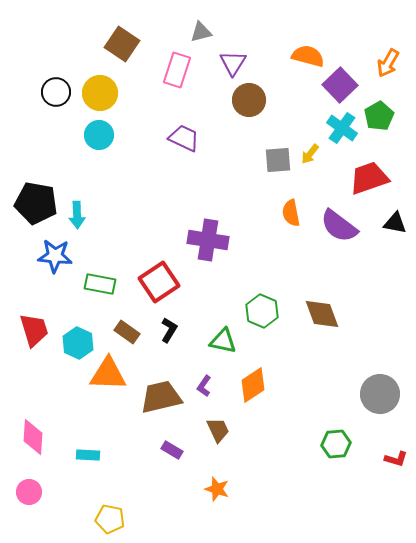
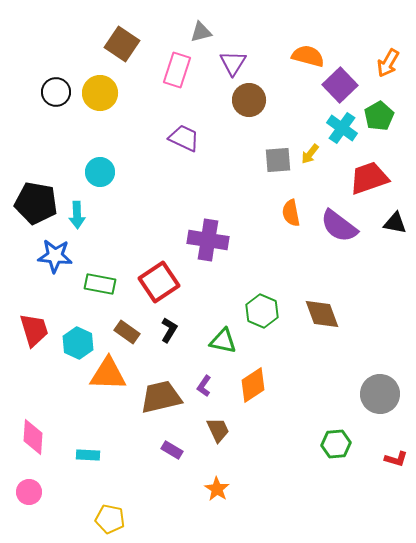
cyan circle at (99, 135): moved 1 px right, 37 px down
orange star at (217, 489): rotated 15 degrees clockwise
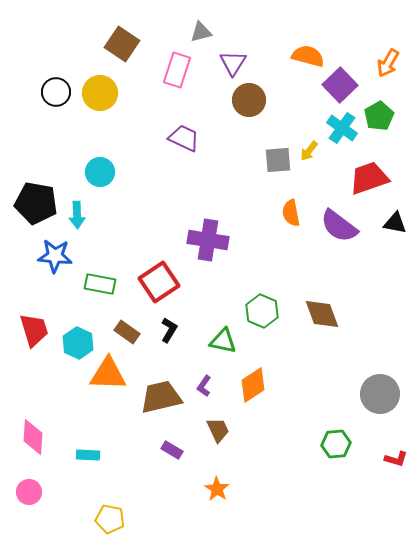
yellow arrow at (310, 154): moved 1 px left, 3 px up
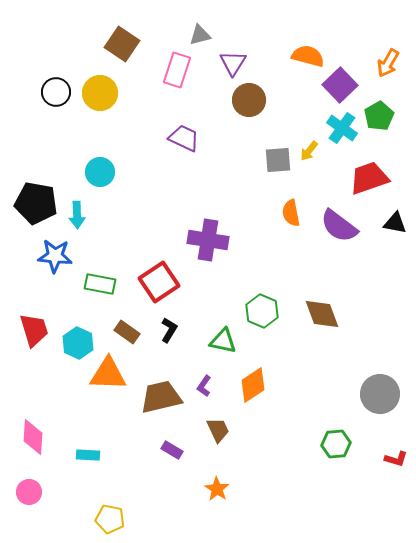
gray triangle at (201, 32): moved 1 px left, 3 px down
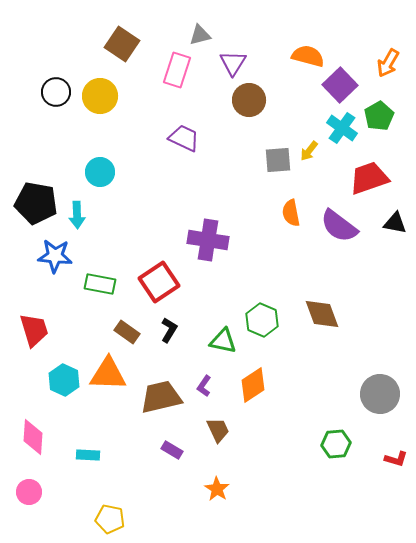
yellow circle at (100, 93): moved 3 px down
green hexagon at (262, 311): moved 9 px down
cyan hexagon at (78, 343): moved 14 px left, 37 px down
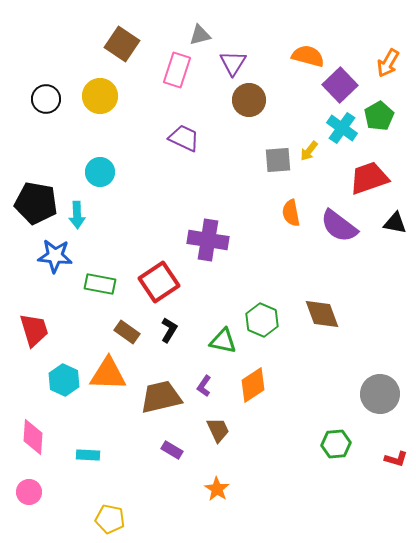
black circle at (56, 92): moved 10 px left, 7 px down
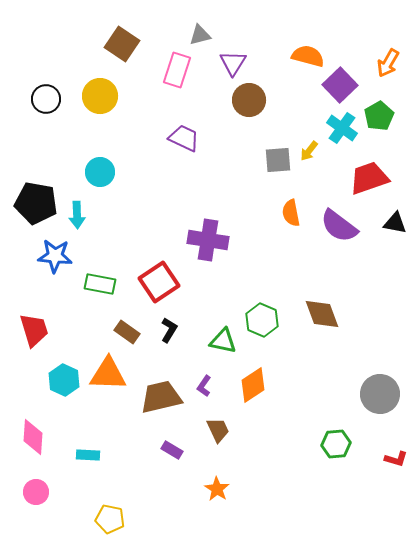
pink circle at (29, 492): moved 7 px right
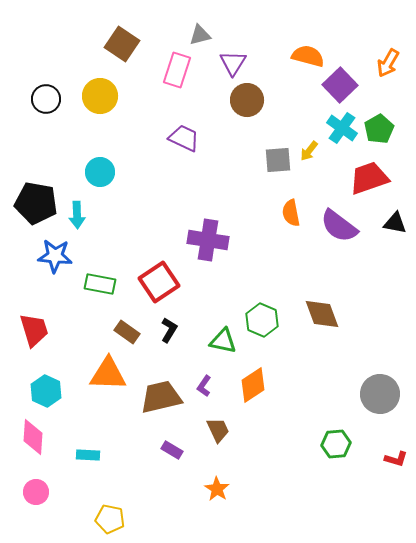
brown circle at (249, 100): moved 2 px left
green pentagon at (379, 116): moved 13 px down
cyan hexagon at (64, 380): moved 18 px left, 11 px down
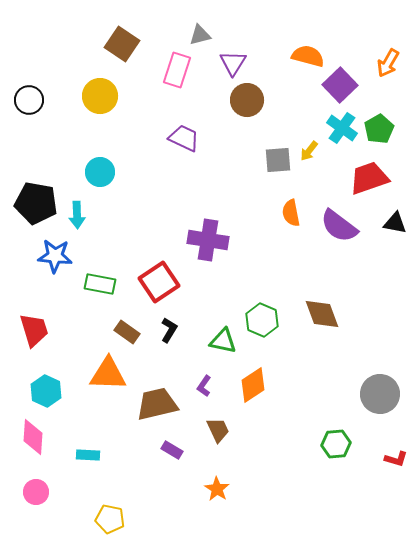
black circle at (46, 99): moved 17 px left, 1 px down
brown trapezoid at (161, 397): moved 4 px left, 7 px down
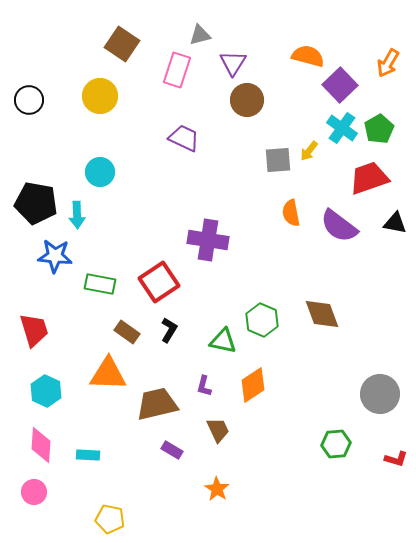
purple L-shape at (204, 386): rotated 20 degrees counterclockwise
pink diamond at (33, 437): moved 8 px right, 8 px down
pink circle at (36, 492): moved 2 px left
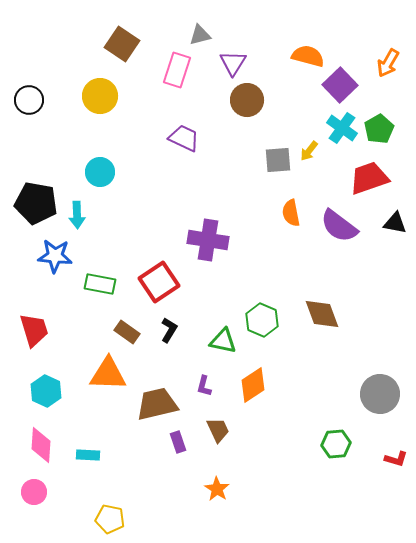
purple rectangle at (172, 450): moved 6 px right, 8 px up; rotated 40 degrees clockwise
